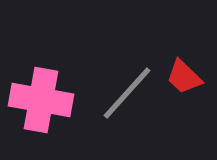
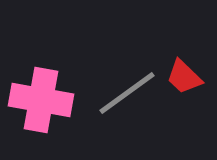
gray line: rotated 12 degrees clockwise
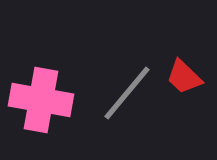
gray line: rotated 14 degrees counterclockwise
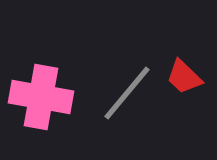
pink cross: moved 3 px up
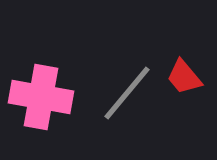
red trapezoid: rotated 6 degrees clockwise
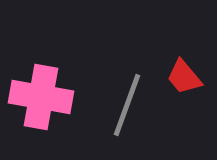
gray line: moved 12 px down; rotated 20 degrees counterclockwise
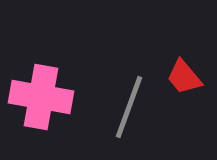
gray line: moved 2 px right, 2 px down
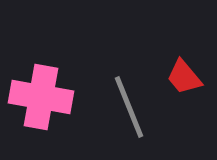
gray line: rotated 42 degrees counterclockwise
